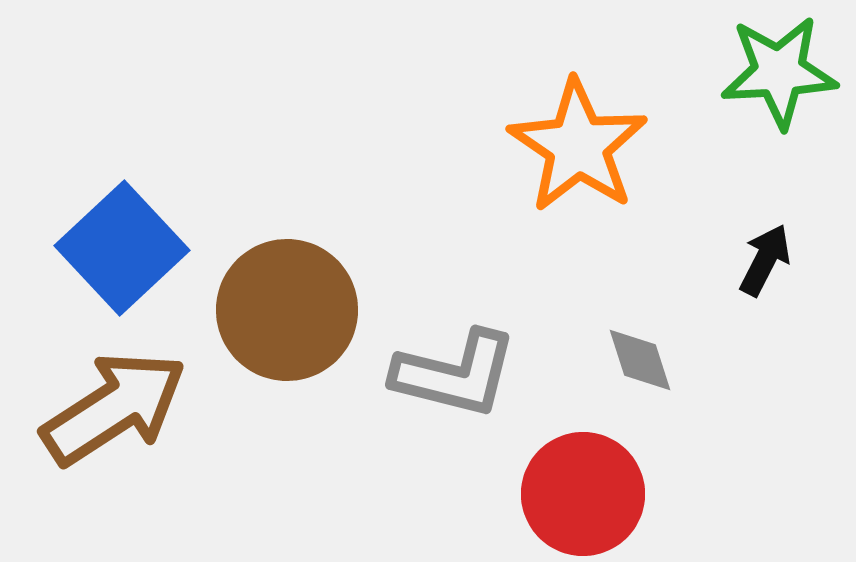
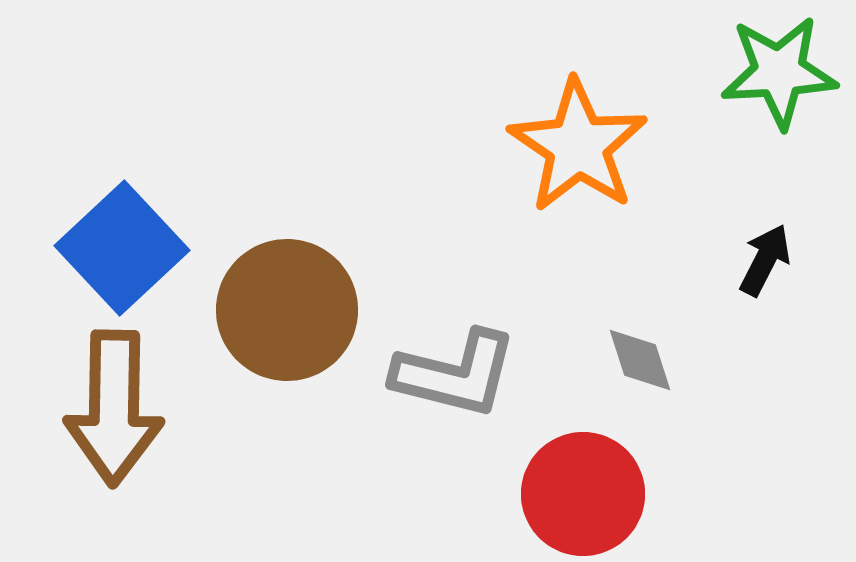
brown arrow: rotated 124 degrees clockwise
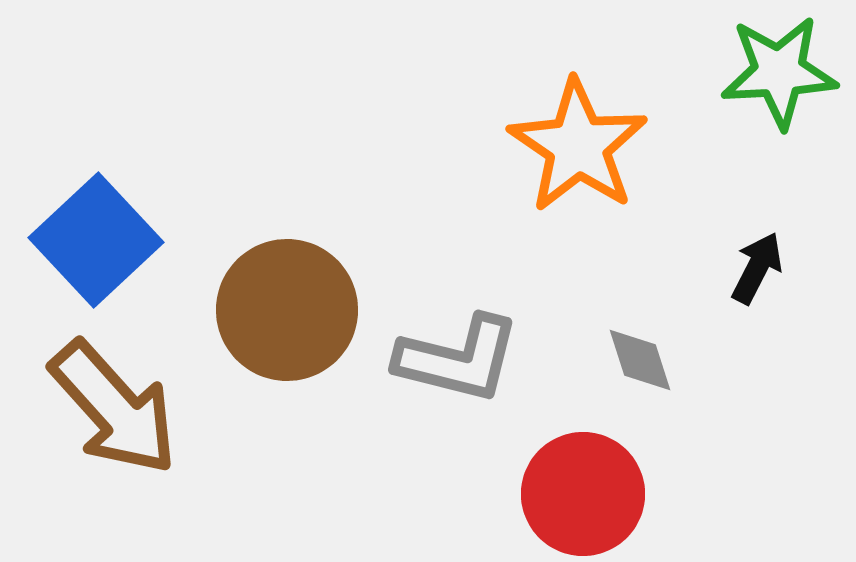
blue square: moved 26 px left, 8 px up
black arrow: moved 8 px left, 8 px down
gray L-shape: moved 3 px right, 15 px up
brown arrow: rotated 43 degrees counterclockwise
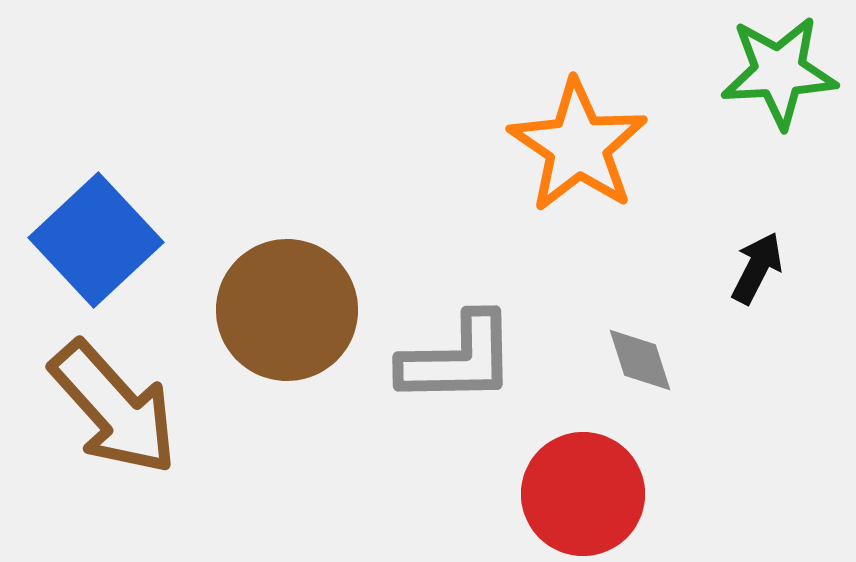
gray L-shape: rotated 15 degrees counterclockwise
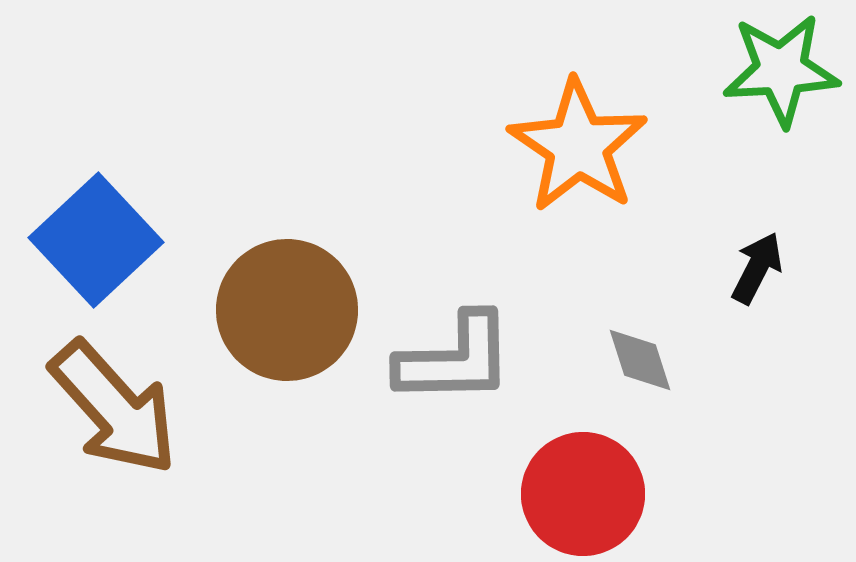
green star: moved 2 px right, 2 px up
gray L-shape: moved 3 px left
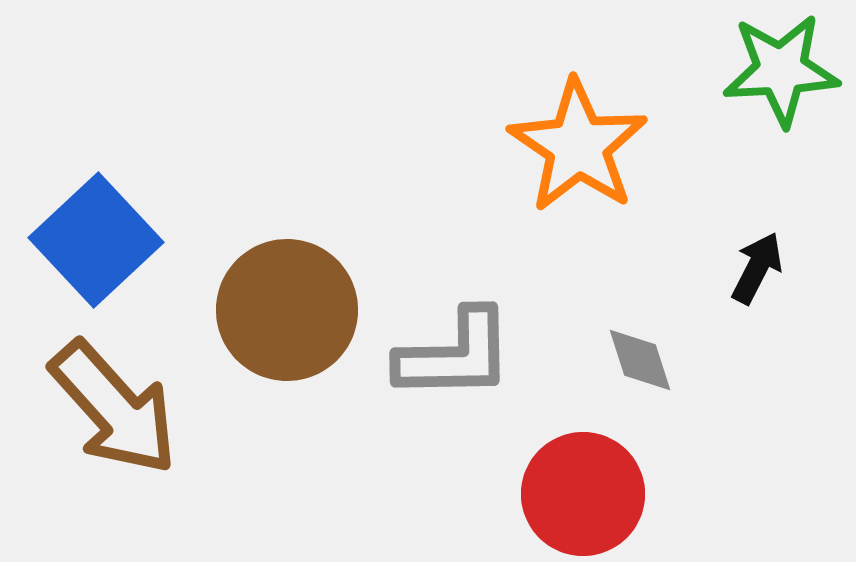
gray L-shape: moved 4 px up
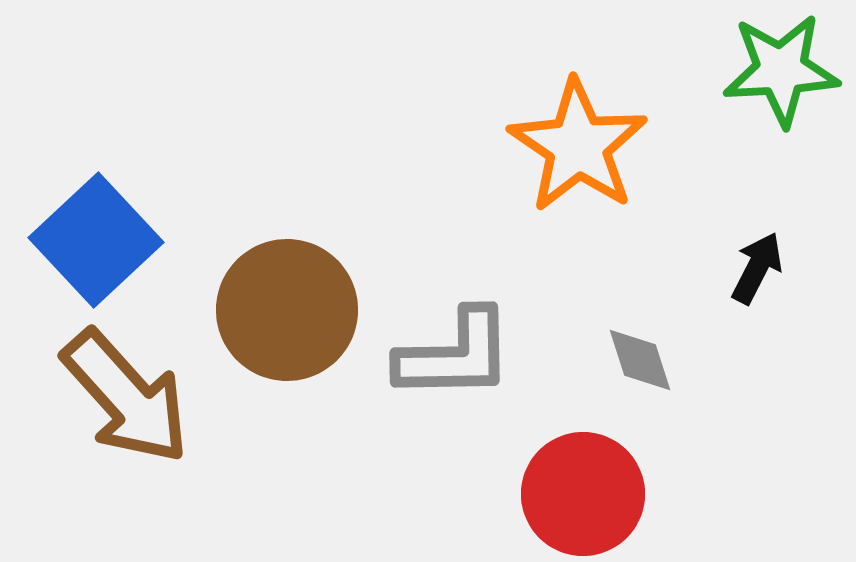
brown arrow: moved 12 px right, 11 px up
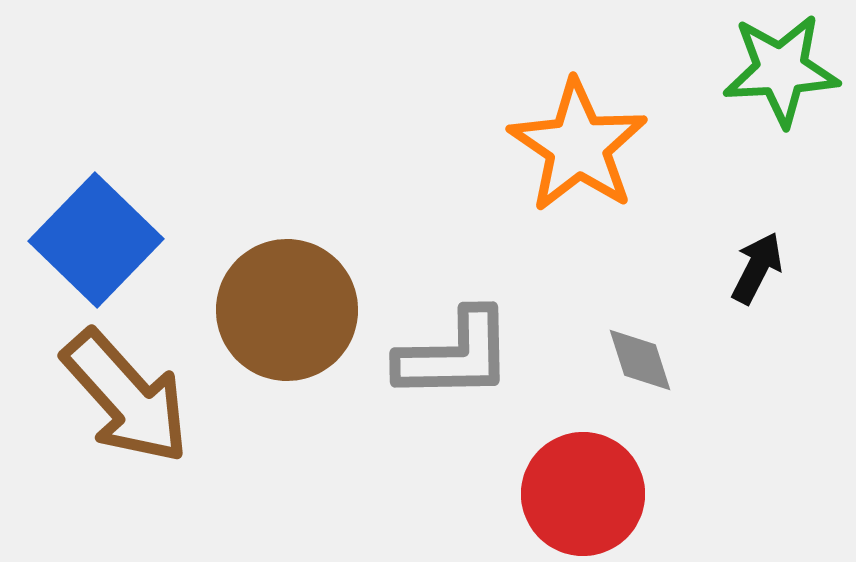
blue square: rotated 3 degrees counterclockwise
